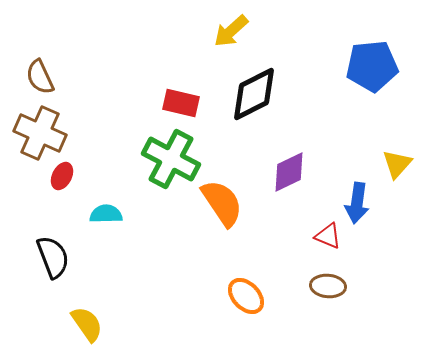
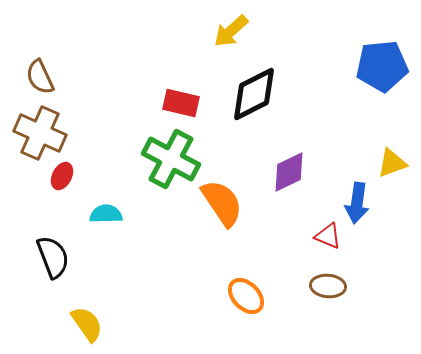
blue pentagon: moved 10 px right
yellow triangle: moved 5 px left, 1 px up; rotated 28 degrees clockwise
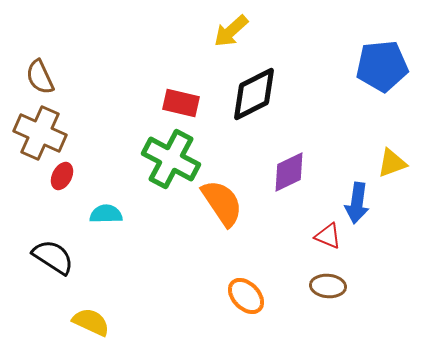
black semicircle: rotated 36 degrees counterclockwise
yellow semicircle: moved 4 px right, 2 px up; rotated 30 degrees counterclockwise
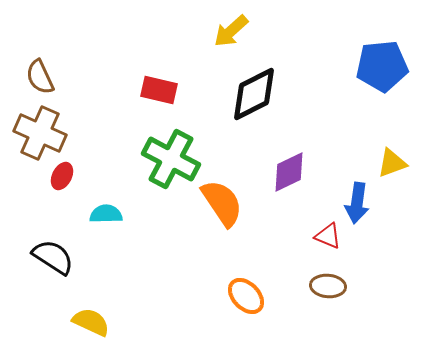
red rectangle: moved 22 px left, 13 px up
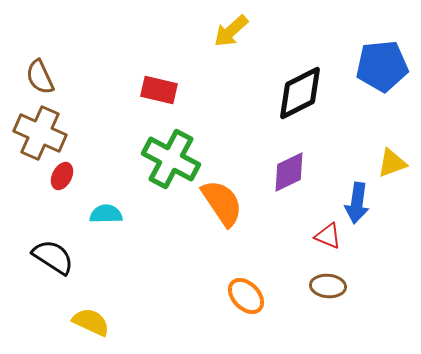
black diamond: moved 46 px right, 1 px up
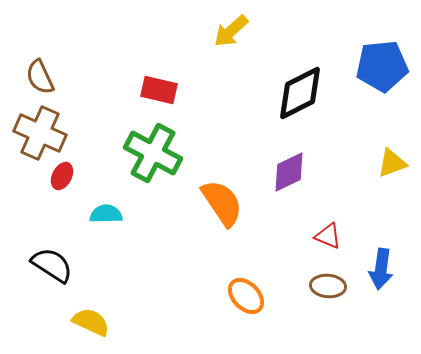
green cross: moved 18 px left, 6 px up
blue arrow: moved 24 px right, 66 px down
black semicircle: moved 1 px left, 8 px down
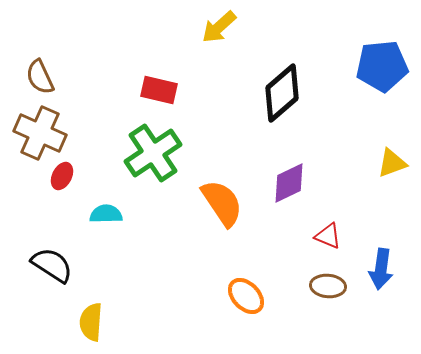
yellow arrow: moved 12 px left, 4 px up
black diamond: moved 18 px left; rotated 14 degrees counterclockwise
green cross: rotated 28 degrees clockwise
purple diamond: moved 11 px down
yellow semicircle: rotated 111 degrees counterclockwise
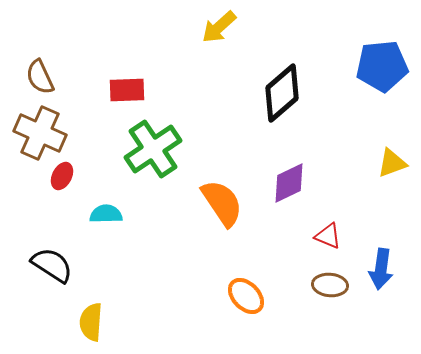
red rectangle: moved 32 px left; rotated 15 degrees counterclockwise
green cross: moved 4 px up
brown ellipse: moved 2 px right, 1 px up
